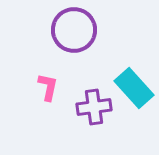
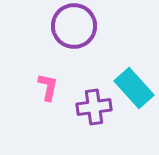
purple circle: moved 4 px up
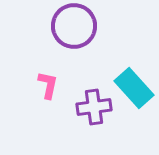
pink L-shape: moved 2 px up
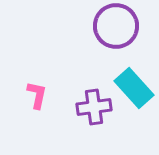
purple circle: moved 42 px right
pink L-shape: moved 11 px left, 10 px down
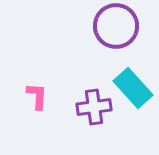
cyan rectangle: moved 1 px left
pink L-shape: moved 1 px down; rotated 8 degrees counterclockwise
